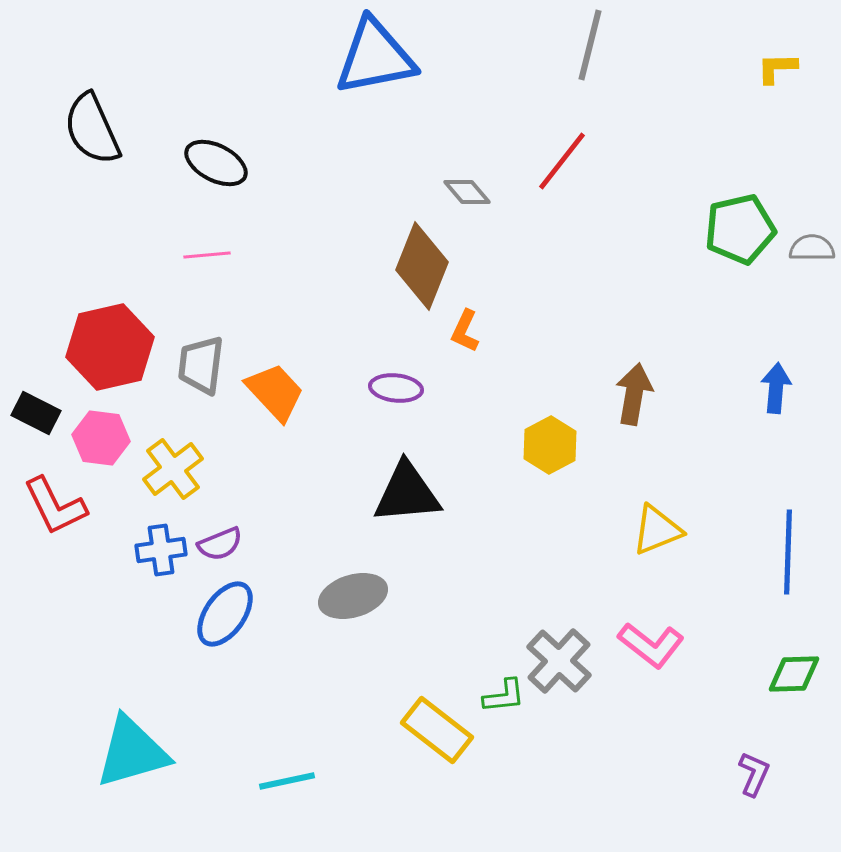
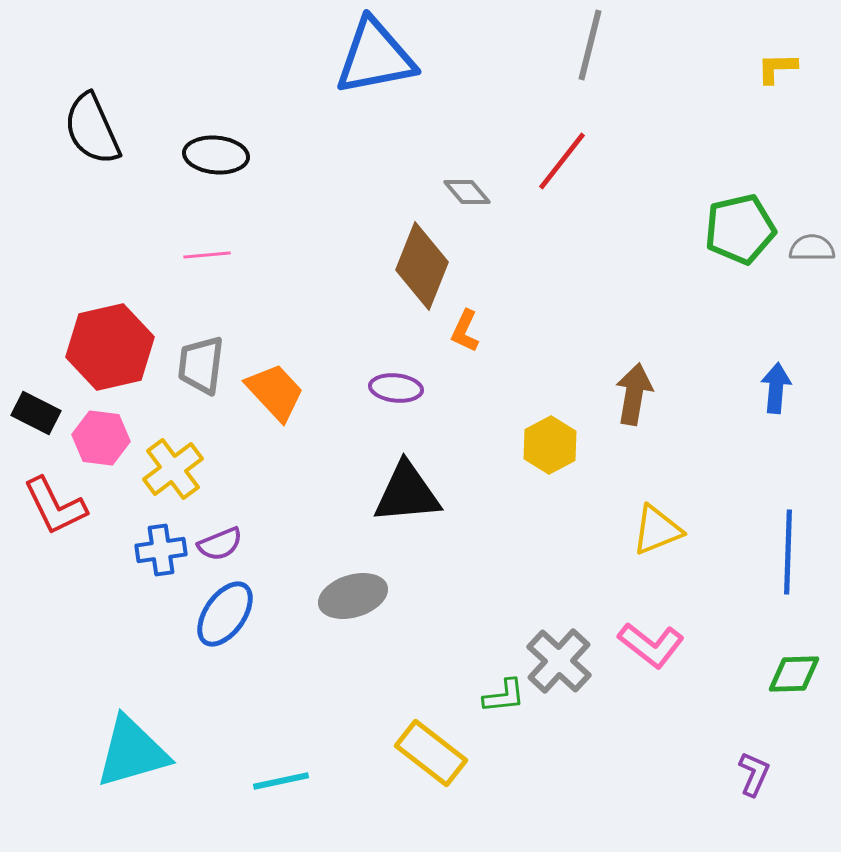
black ellipse: moved 8 px up; rotated 22 degrees counterclockwise
yellow rectangle: moved 6 px left, 23 px down
cyan line: moved 6 px left
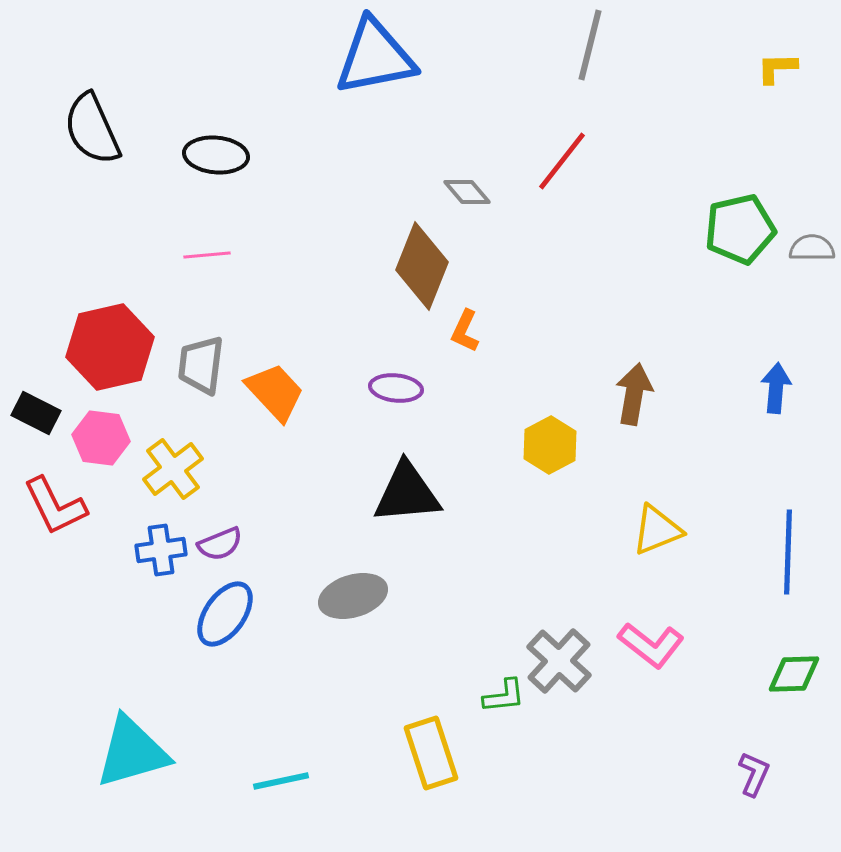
yellow rectangle: rotated 34 degrees clockwise
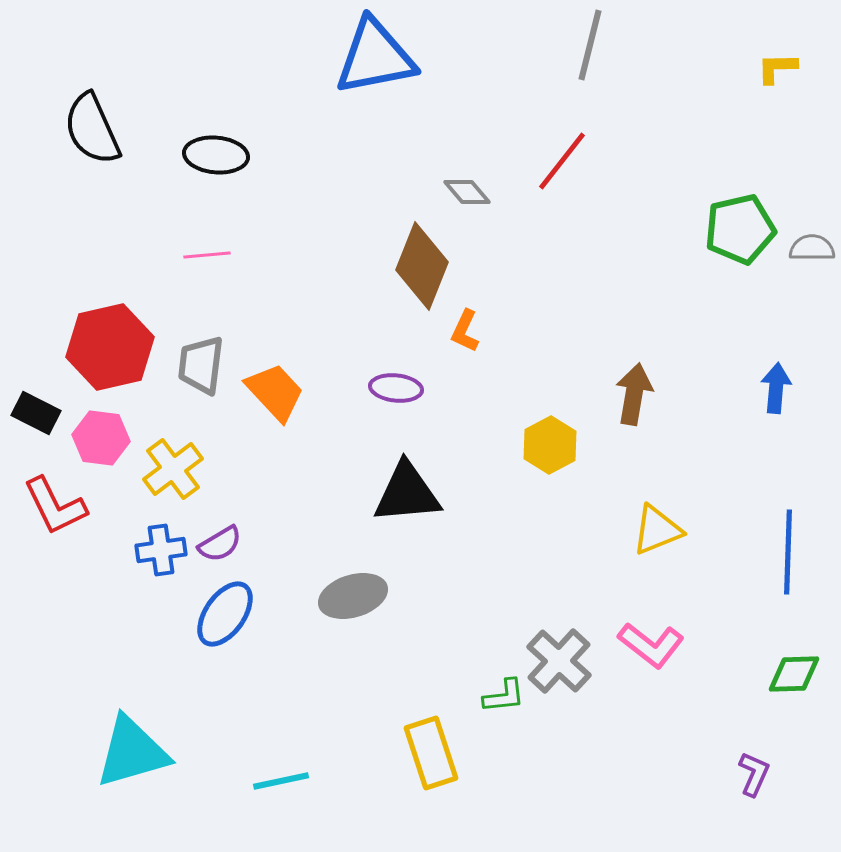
purple semicircle: rotated 9 degrees counterclockwise
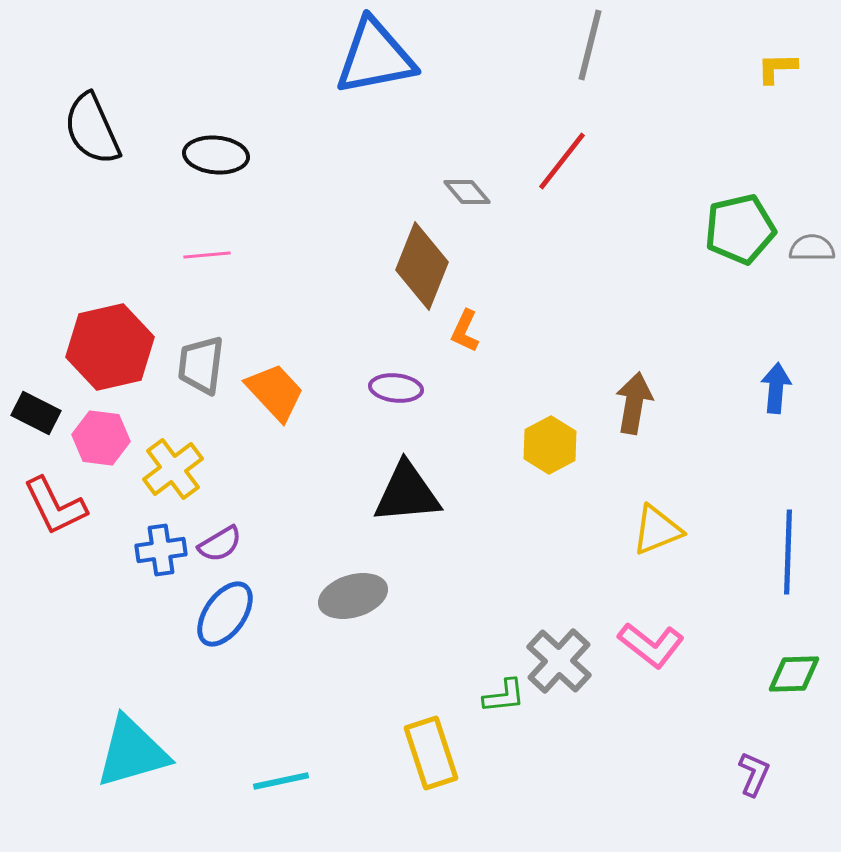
brown arrow: moved 9 px down
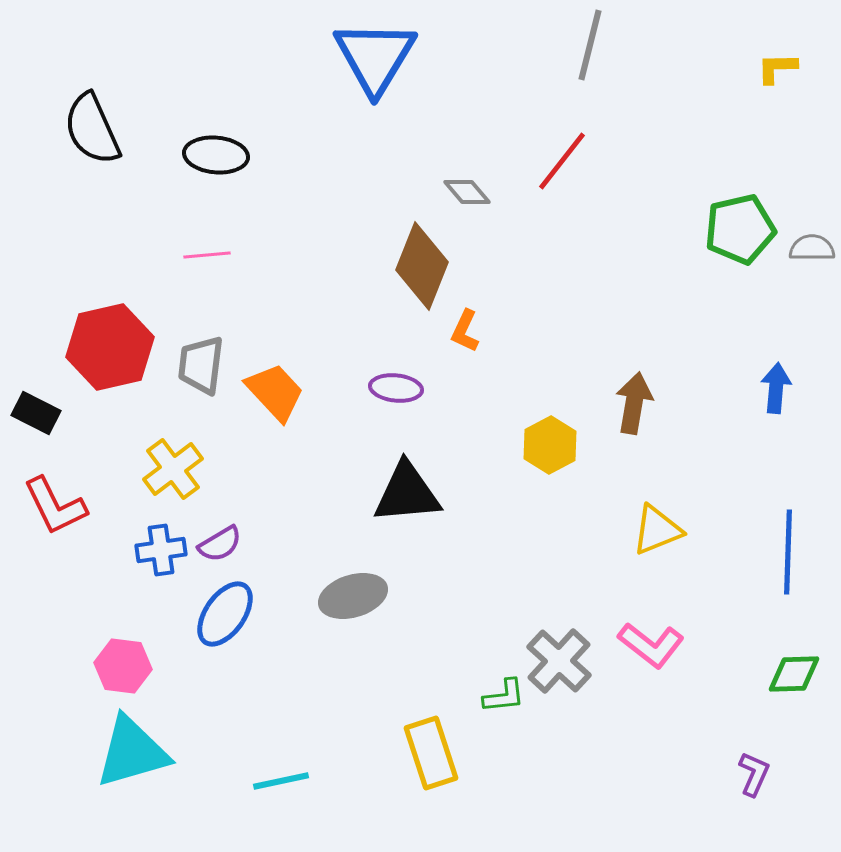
blue triangle: rotated 48 degrees counterclockwise
pink hexagon: moved 22 px right, 228 px down
